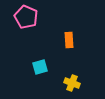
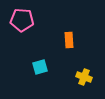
pink pentagon: moved 4 px left, 3 px down; rotated 20 degrees counterclockwise
yellow cross: moved 12 px right, 6 px up
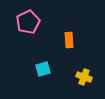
pink pentagon: moved 6 px right, 2 px down; rotated 30 degrees counterclockwise
cyan square: moved 3 px right, 2 px down
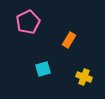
orange rectangle: rotated 35 degrees clockwise
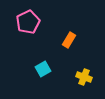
cyan square: rotated 14 degrees counterclockwise
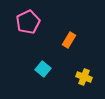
cyan square: rotated 21 degrees counterclockwise
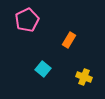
pink pentagon: moved 1 px left, 2 px up
